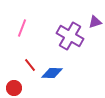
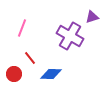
purple triangle: moved 3 px left, 5 px up
red line: moved 7 px up
blue diamond: moved 1 px left, 1 px down
red circle: moved 14 px up
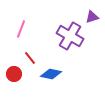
pink line: moved 1 px left, 1 px down
blue diamond: rotated 10 degrees clockwise
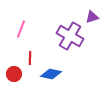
red line: rotated 40 degrees clockwise
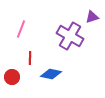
red circle: moved 2 px left, 3 px down
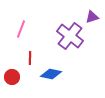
purple cross: rotated 8 degrees clockwise
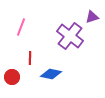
pink line: moved 2 px up
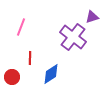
purple cross: moved 3 px right, 1 px down
blue diamond: rotated 45 degrees counterclockwise
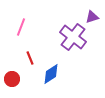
red line: rotated 24 degrees counterclockwise
red circle: moved 2 px down
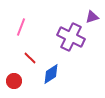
purple cross: moved 2 px left; rotated 12 degrees counterclockwise
red line: rotated 24 degrees counterclockwise
red circle: moved 2 px right, 2 px down
